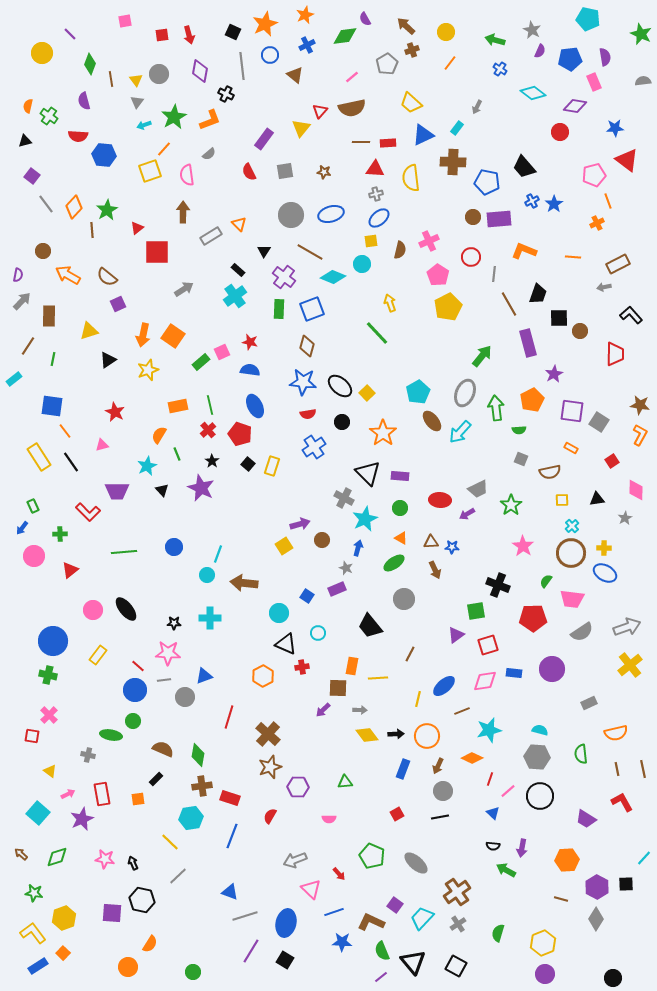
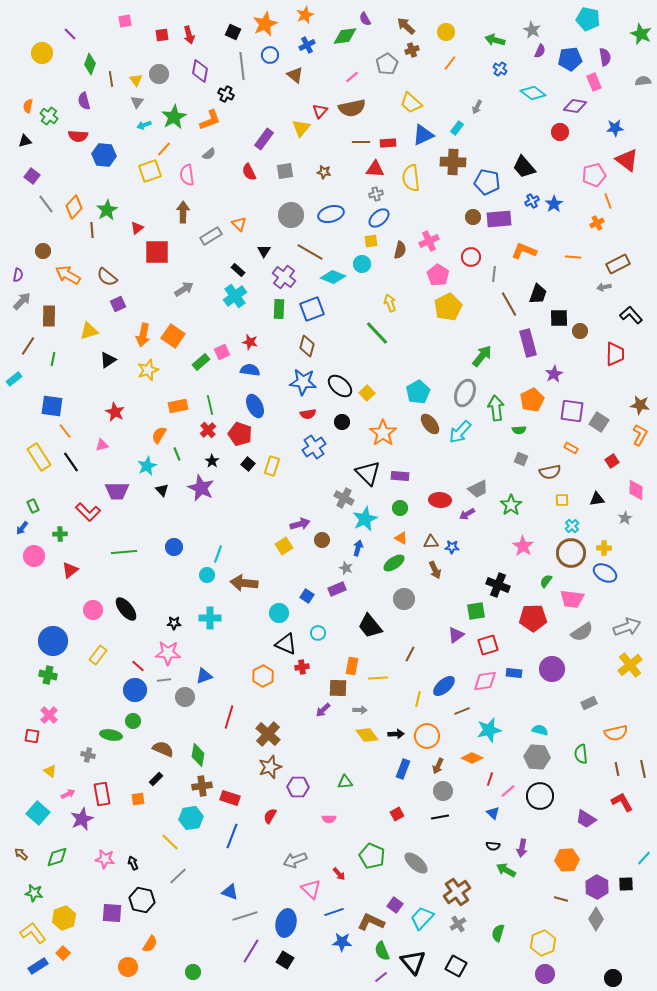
brown ellipse at (432, 421): moved 2 px left, 3 px down
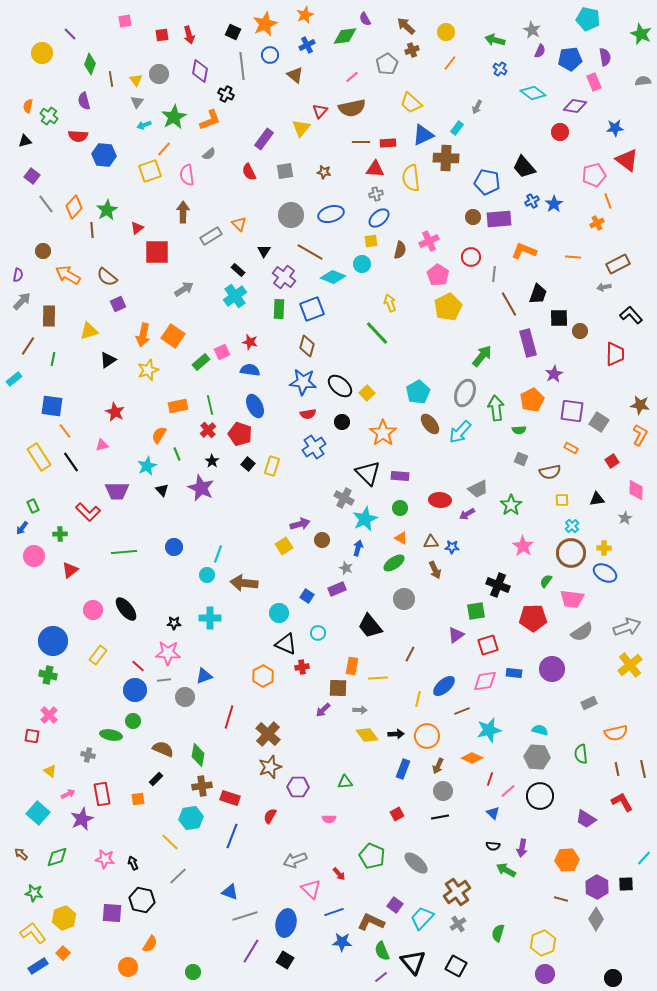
brown cross at (453, 162): moved 7 px left, 4 px up
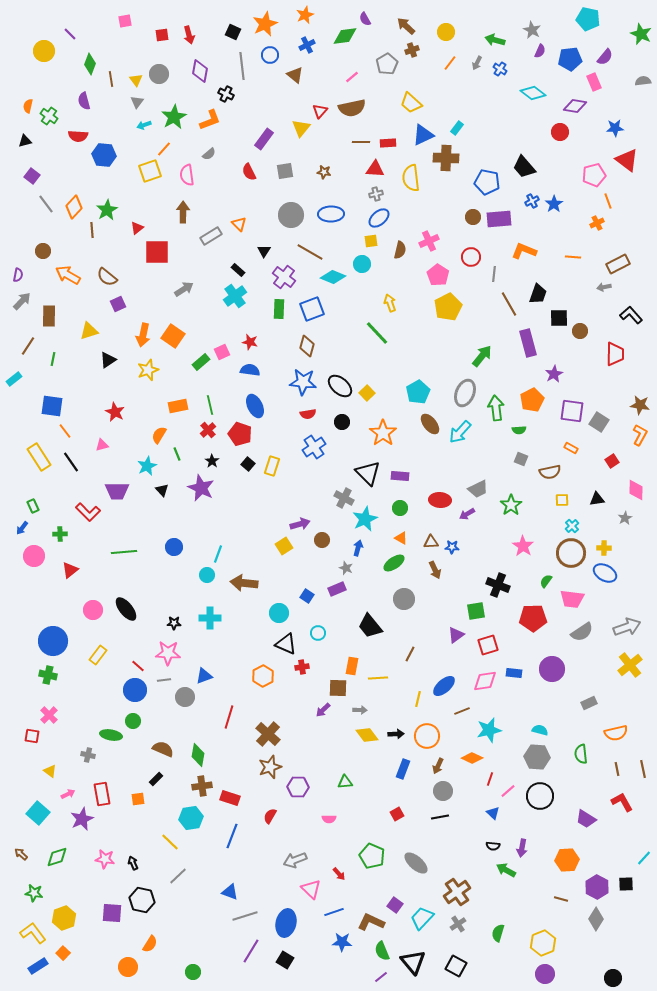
yellow circle at (42, 53): moved 2 px right, 2 px up
purple semicircle at (605, 57): rotated 48 degrees clockwise
gray arrow at (477, 107): moved 44 px up
blue ellipse at (331, 214): rotated 15 degrees clockwise
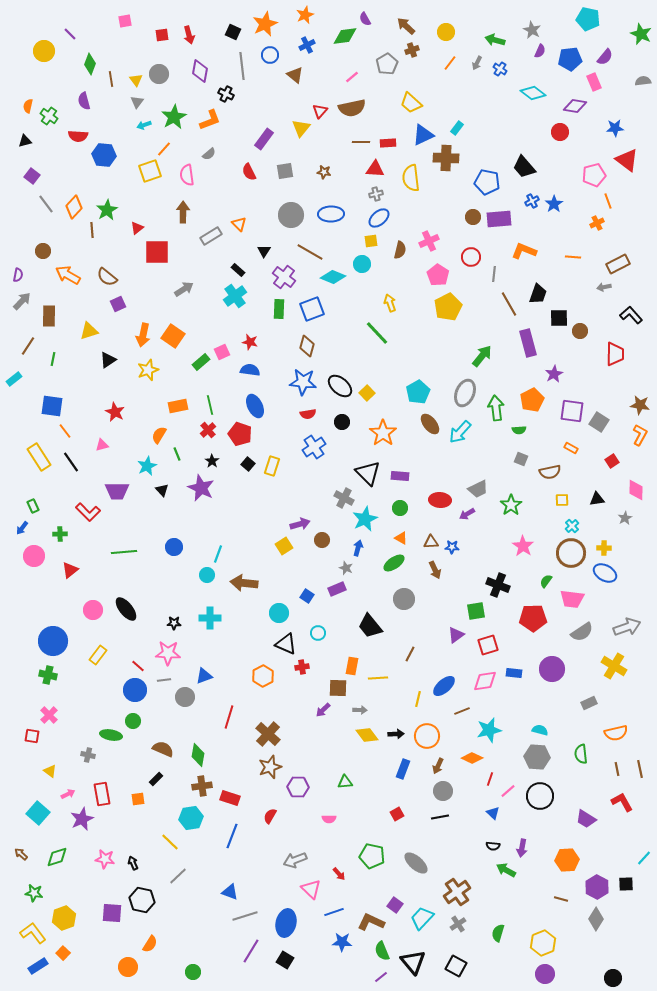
yellow cross at (630, 665): moved 16 px left, 1 px down; rotated 20 degrees counterclockwise
brown line at (643, 769): moved 3 px left
green pentagon at (372, 856): rotated 10 degrees counterclockwise
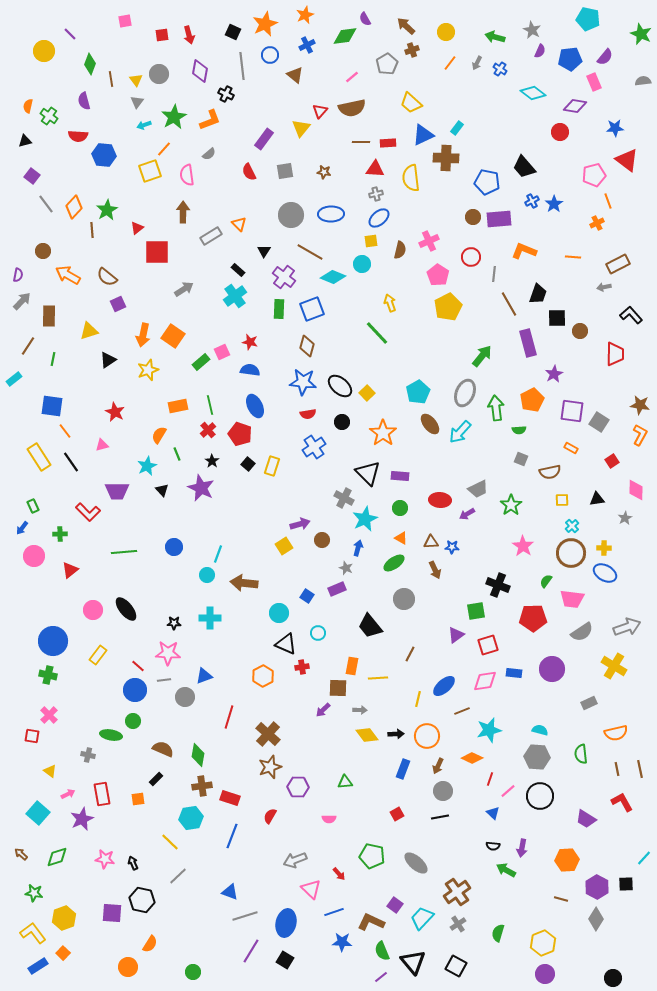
green arrow at (495, 40): moved 3 px up
black square at (559, 318): moved 2 px left
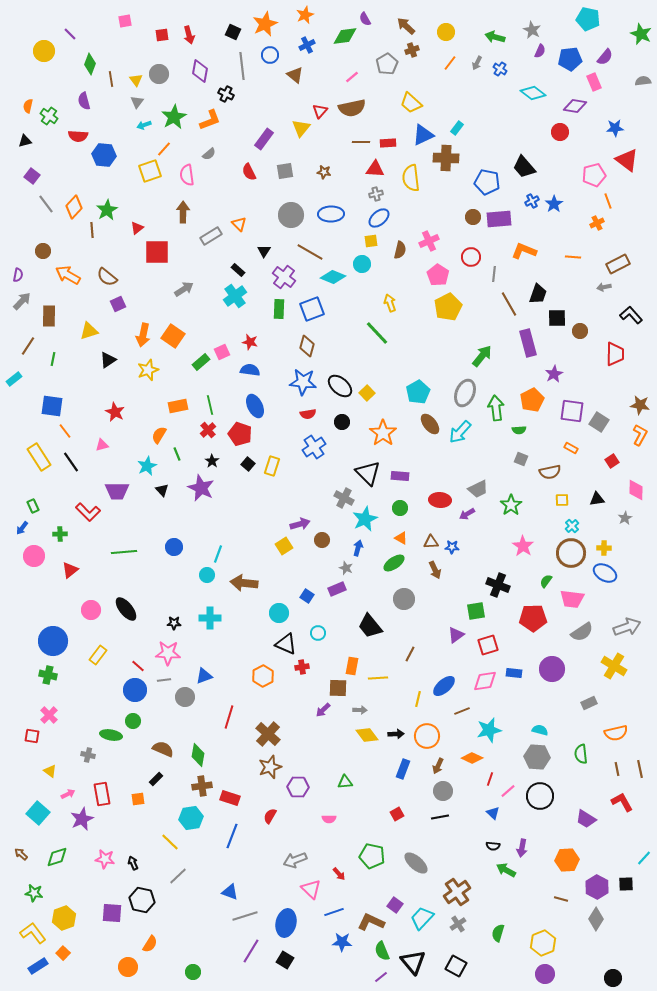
pink circle at (93, 610): moved 2 px left
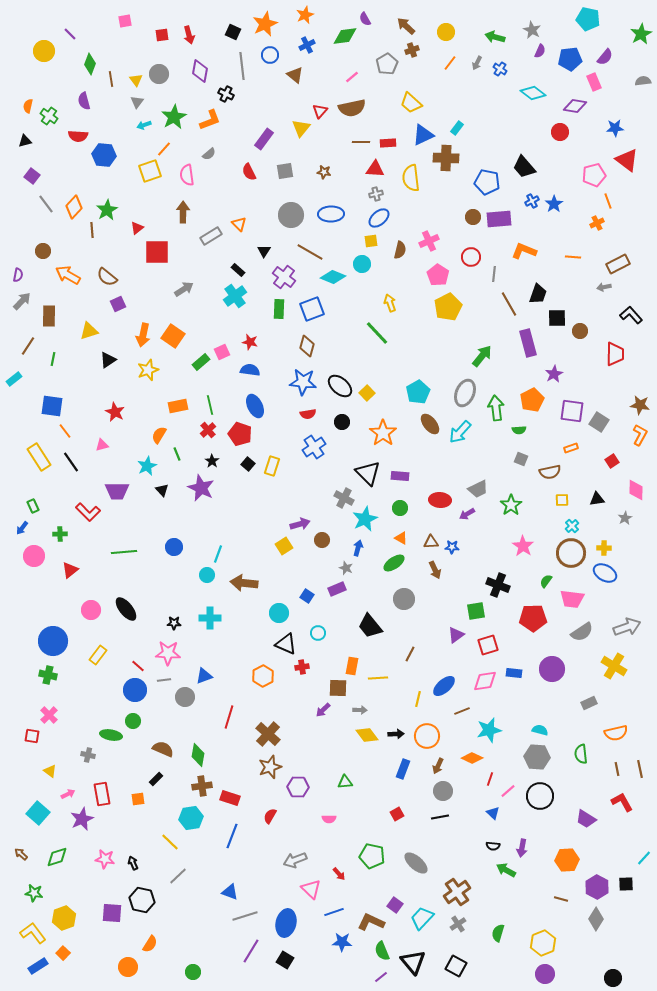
green star at (641, 34): rotated 20 degrees clockwise
orange rectangle at (571, 448): rotated 48 degrees counterclockwise
